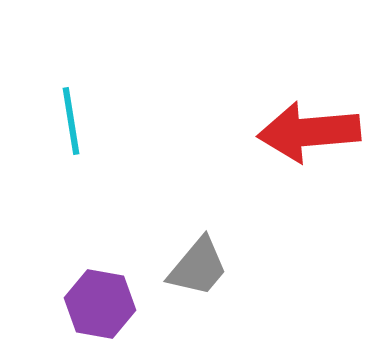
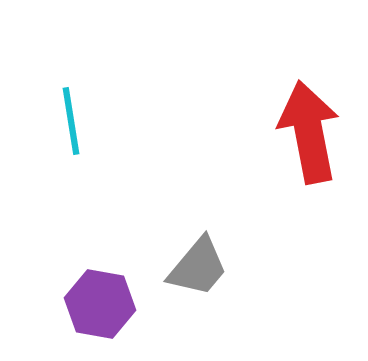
red arrow: rotated 84 degrees clockwise
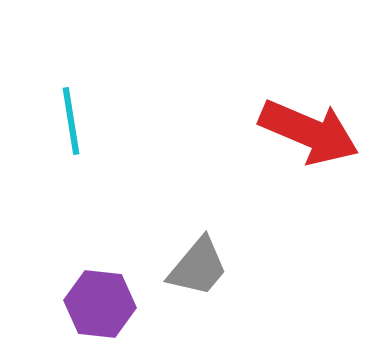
red arrow: rotated 124 degrees clockwise
purple hexagon: rotated 4 degrees counterclockwise
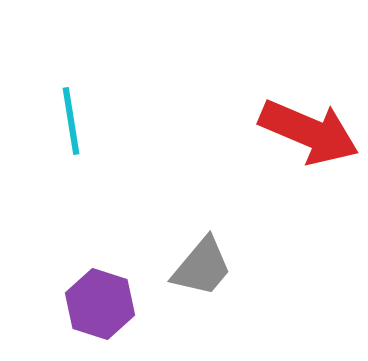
gray trapezoid: moved 4 px right
purple hexagon: rotated 12 degrees clockwise
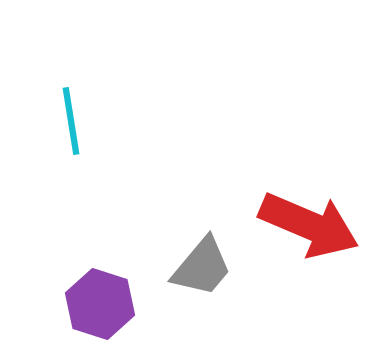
red arrow: moved 93 px down
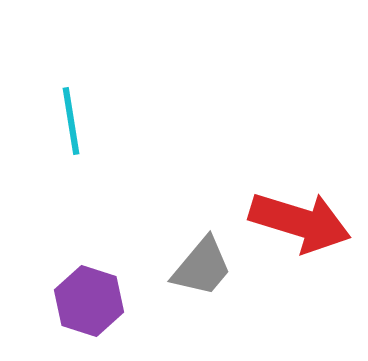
red arrow: moved 9 px left, 3 px up; rotated 6 degrees counterclockwise
purple hexagon: moved 11 px left, 3 px up
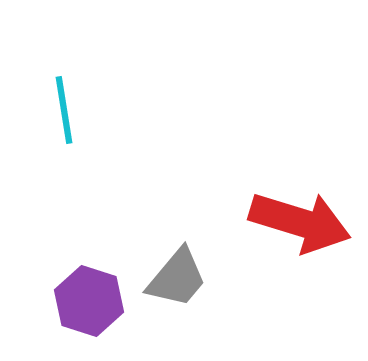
cyan line: moved 7 px left, 11 px up
gray trapezoid: moved 25 px left, 11 px down
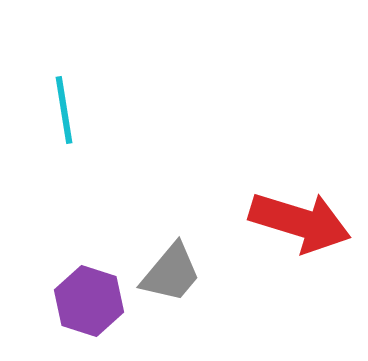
gray trapezoid: moved 6 px left, 5 px up
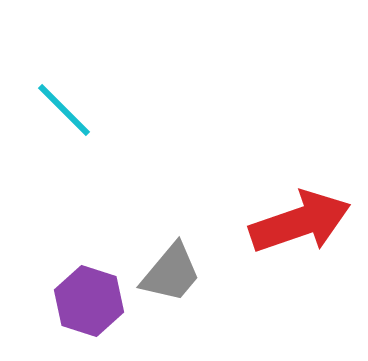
cyan line: rotated 36 degrees counterclockwise
red arrow: rotated 36 degrees counterclockwise
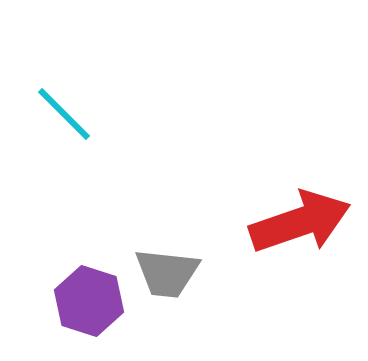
cyan line: moved 4 px down
gray trapezoid: moved 4 px left; rotated 56 degrees clockwise
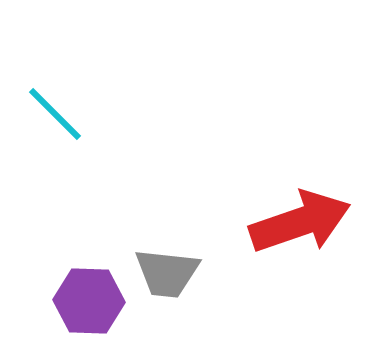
cyan line: moved 9 px left
purple hexagon: rotated 16 degrees counterclockwise
